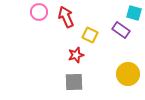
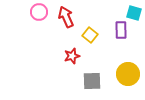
purple rectangle: rotated 54 degrees clockwise
yellow square: rotated 14 degrees clockwise
red star: moved 4 px left, 1 px down
gray square: moved 18 px right, 1 px up
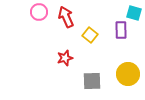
red star: moved 7 px left, 2 px down
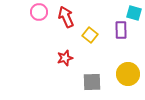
gray square: moved 1 px down
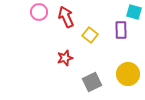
cyan square: moved 1 px up
gray square: rotated 24 degrees counterclockwise
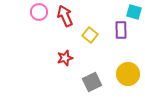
red arrow: moved 1 px left, 1 px up
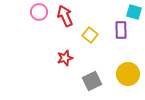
gray square: moved 1 px up
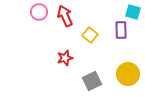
cyan square: moved 1 px left
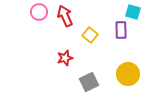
gray square: moved 3 px left, 1 px down
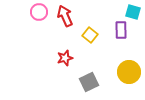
yellow circle: moved 1 px right, 2 px up
